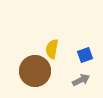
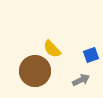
yellow semicircle: rotated 54 degrees counterclockwise
blue square: moved 6 px right
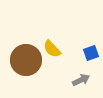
blue square: moved 2 px up
brown circle: moved 9 px left, 11 px up
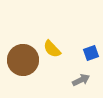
brown circle: moved 3 px left
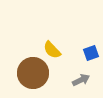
yellow semicircle: moved 1 px down
brown circle: moved 10 px right, 13 px down
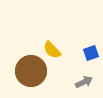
brown circle: moved 2 px left, 2 px up
gray arrow: moved 3 px right, 2 px down
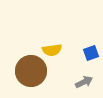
yellow semicircle: rotated 54 degrees counterclockwise
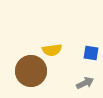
blue square: rotated 28 degrees clockwise
gray arrow: moved 1 px right, 1 px down
